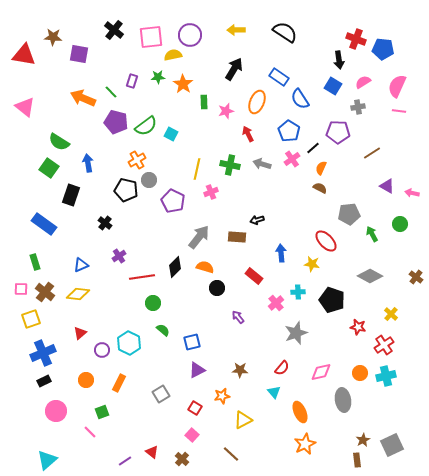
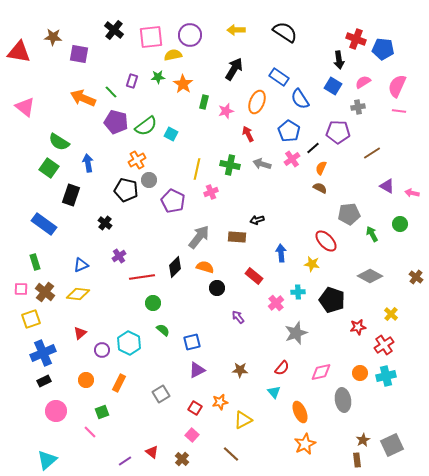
red triangle at (24, 55): moved 5 px left, 3 px up
green rectangle at (204, 102): rotated 16 degrees clockwise
red star at (358, 327): rotated 21 degrees counterclockwise
orange star at (222, 396): moved 2 px left, 6 px down
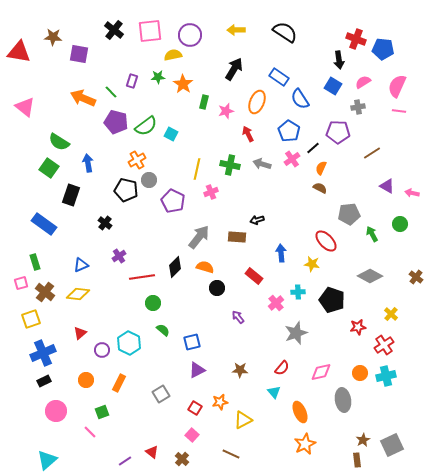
pink square at (151, 37): moved 1 px left, 6 px up
pink square at (21, 289): moved 6 px up; rotated 16 degrees counterclockwise
brown line at (231, 454): rotated 18 degrees counterclockwise
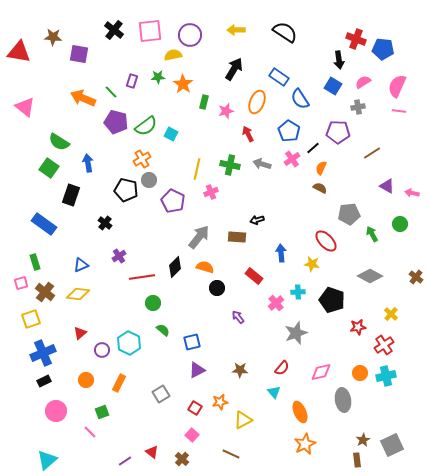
orange cross at (137, 160): moved 5 px right, 1 px up
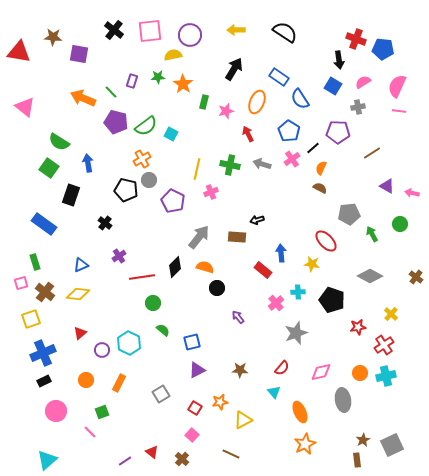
red rectangle at (254, 276): moved 9 px right, 6 px up
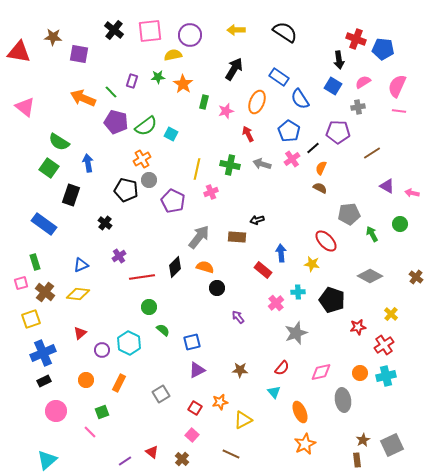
green circle at (153, 303): moved 4 px left, 4 px down
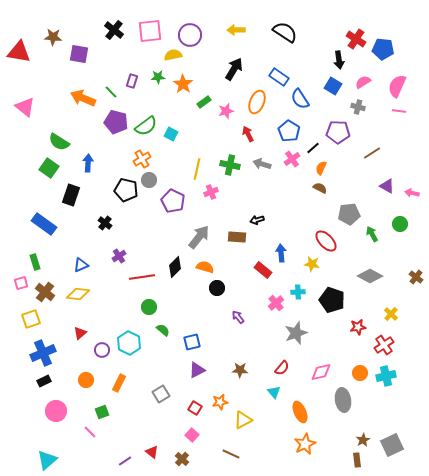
red cross at (356, 39): rotated 12 degrees clockwise
green rectangle at (204, 102): rotated 40 degrees clockwise
gray cross at (358, 107): rotated 24 degrees clockwise
blue arrow at (88, 163): rotated 12 degrees clockwise
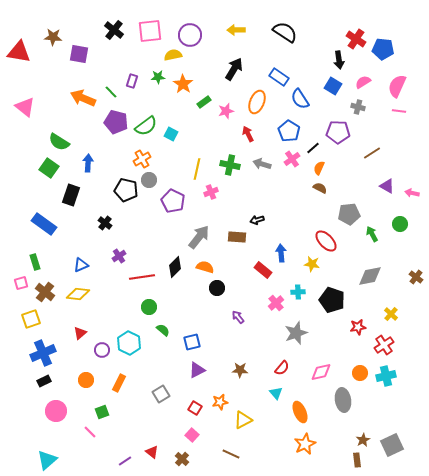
orange semicircle at (321, 168): moved 2 px left
gray diamond at (370, 276): rotated 40 degrees counterclockwise
cyan triangle at (274, 392): moved 2 px right, 1 px down
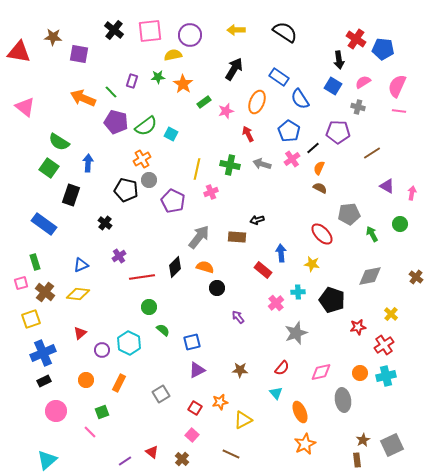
pink arrow at (412, 193): rotated 88 degrees clockwise
red ellipse at (326, 241): moved 4 px left, 7 px up
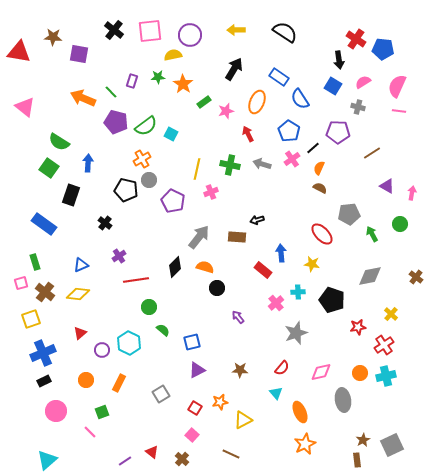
red line at (142, 277): moved 6 px left, 3 px down
